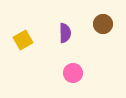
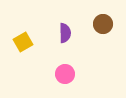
yellow square: moved 2 px down
pink circle: moved 8 px left, 1 px down
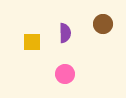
yellow square: moved 9 px right; rotated 30 degrees clockwise
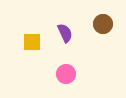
purple semicircle: rotated 24 degrees counterclockwise
pink circle: moved 1 px right
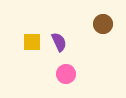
purple semicircle: moved 6 px left, 9 px down
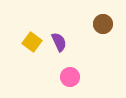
yellow square: rotated 36 degrees clockwise
pink circle: moved 4 px right, 3 px down
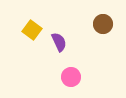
yellow square: moved 12 px up
pink circle: moved 1 px right
